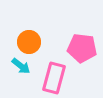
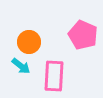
pink pentagon: moved 1 px right, 13 px up; rotated 16 degrees clockwise
pink rectangle: moved 2 px up; rotated 12 degrees counterclockwise
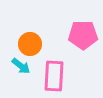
pink pentagon: rotated 24 degrees counterclockwise
orange circle: moved 1 px right, 2 px down
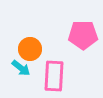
orange circle: moved 5 px down
cyan arrow: moved 2 px down
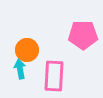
orange circle: moved 3 px left, 1 px down
cyan arrow: moved 1 px left, 1 px down; rotated 138 degrees counterclockwise
